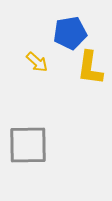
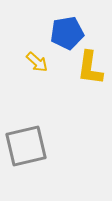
blue pentagon: moved 3 px left
gray square: moved 2 px left, 1 px down; rotated 12 degrees counterclockwise
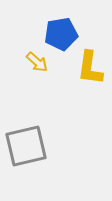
blue pentagon: moved 6 px left, 1 px down
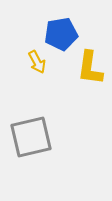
yellow arrow: rotated 20 degrees clockwise
gray square: moved 5 px right, 9 px up
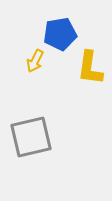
blue pentagon: moved 1 px left
yellow arrow: moved 2 px left, 1 px up; rotated 55 degrees clockwise
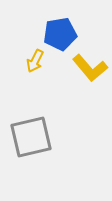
yellow L-shape: rotated 48 degrees counterclockwise
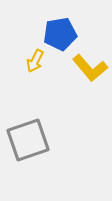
gray square: moved 3 px left, 3 px down; rotated 6 degrees counterclockwise
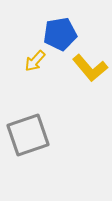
yellow arrow: rotated 15 degrees clockwise
gray square: moved 5 px up
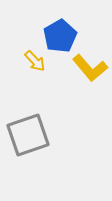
blue pentagon: moved 2 px down; rotated 20 degrees counterclockwise
yellow arrow: rotated 85 degrees counterclockwise
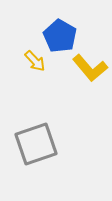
blue pentagon: rotated 12 degrees counterclockwise
gray square: moved 8 px right, 9 px down
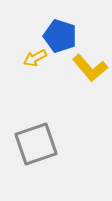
blue pentagon: rotated 12 degrees counterclockwise
yellow arrow: moved 3 px up; rotated 105 degrees clockwise
